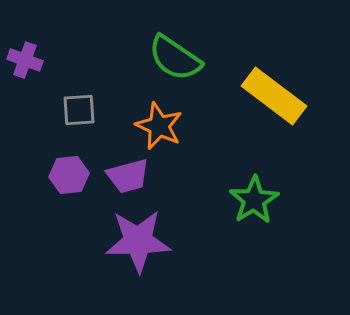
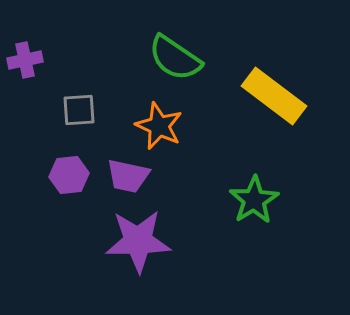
purple cross: rotated 32 degrees counterclockwise
purple trapezoid: rotated 27 degrees clockwise
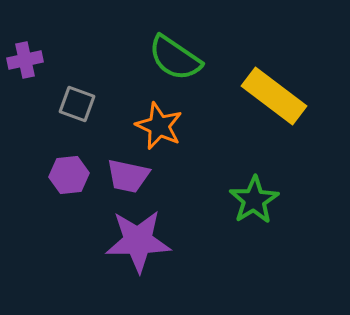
gray square: moved 2 px left, 6 px up; rotated 24 degrees clockwise
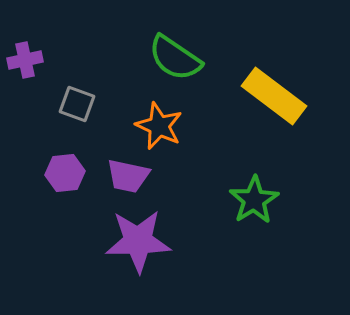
purple hexagon: moved 4 px left, 2 px up
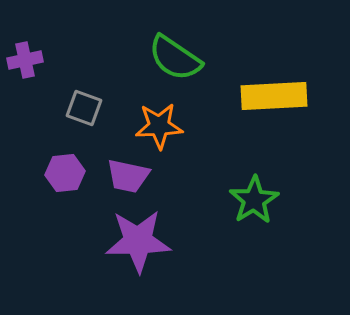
yellow rectangle: rotated 40 degrees counterclockwise
gray square: moved 7 px right, 4 px down
orange star: rotated 27 degrees counterclockwise
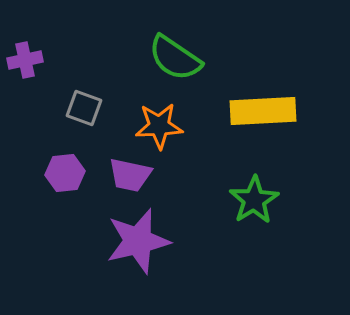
yellow rectangle: moved 11 px left, 15 px down
purple trapezoid: moved 2 px right, 1 px up
purple star: rotated 12 degrees counterclockwise
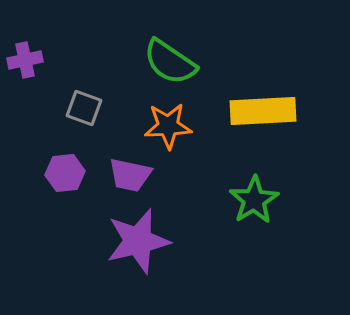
green semicircle: moved 5 px left, 4 px down
orange star: moved 9 px right
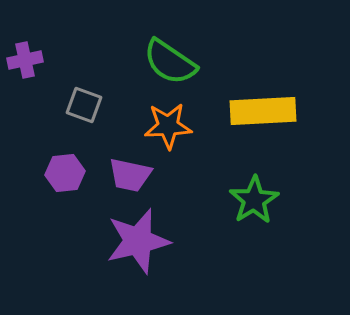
gray square: moved 3 px up
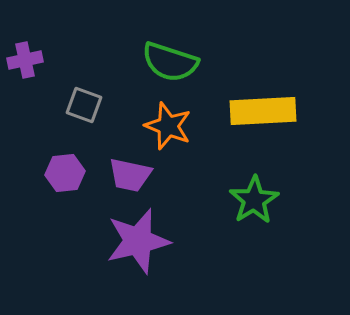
green semicircle: rotated 16 degrees counterclockwise
orange star: rotated 24 degrees clockwise
